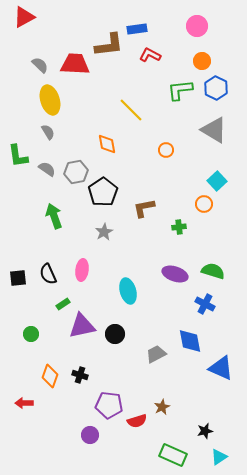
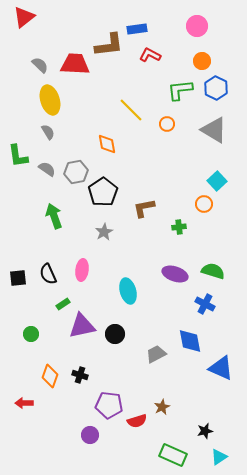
red triangle at (24, 17): rotated 10 degrees counterclockwise
orange circle at (166, 150): moved 1 px right, 26 px up
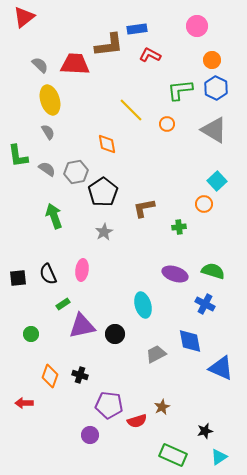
orange circle at (202, 61): moved 10 px right, 1 px up
cyan ellipse at (128, 291): moved 15 px right, 14 px down
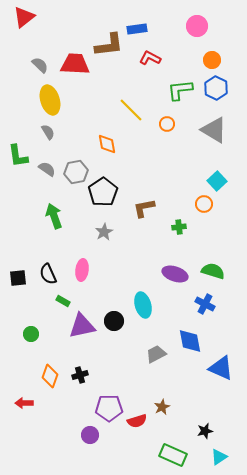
red L-shape at (150, 55): moved 3 px down
green rectangle at (63, 304): moved 3 px up; rotated 64 degrees clockwise
black circle at (115, 334): moved 1 px left, 13 px up
black cross at (80, 375): rotated 35 degrees counterclockwise
purple pentagon at (109, 405): moved 3 px down; rotated 8 degrees counterclockwise
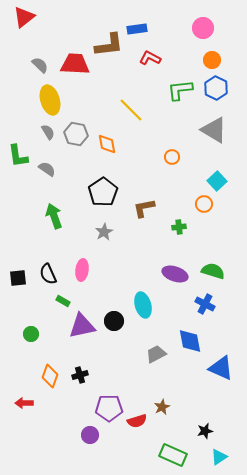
pink circle at (197, 26): moved 6 px right, 2 px down
orange circle at (167, 124): moved 5 px right, 33 px down
gray hexagon at (76, 172): moved 38 px up; rotated 20 degrees clockwise
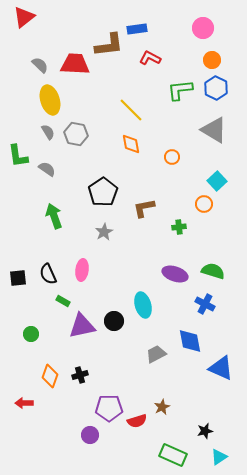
orange diamond at (107, 144): moved 24 px right
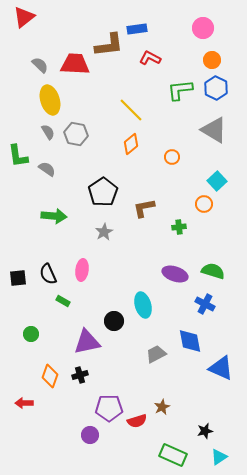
orange diamond at (131, 144): rotated 60 degrees clockwise
green arrow at (54, 216): rotated 115 degrees clockwise
purple triangle at (82, 326): moved 5 px right, 16 px down
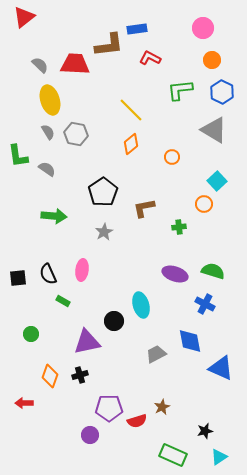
blue hexagon at (216, 88): moved 6 px right, 4 px down
cyan ellipse at (143, 305): moved 2 px left
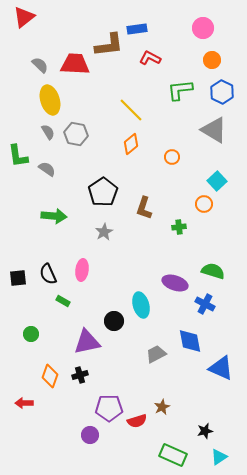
brown L-shape at (144, 208): rotated 60 degrees counterclockwise
purple ellipse at (175, 274): moved 9 px down
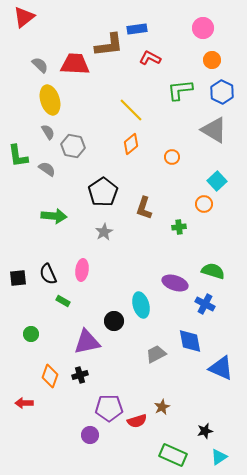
gray hexagon at (76, 134): moved 3 px left, 12 px down
